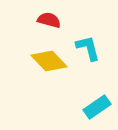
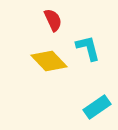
red semicircle: moved 4 px right; rotated 50 degrees clockwise
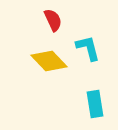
cyan rectangle: moved 2 px left, 3 px up; rotated 64 degrees counterclockwise
